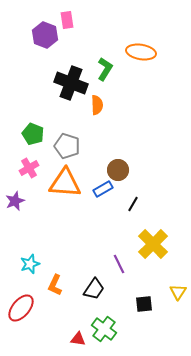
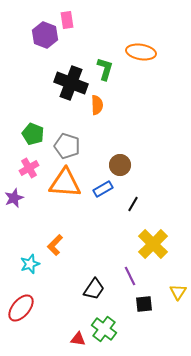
green L-shape: rotated 15 degrees counterclockwise
brown circle: moved 2 px right, 5 px up
purple star: moved 1 px left, 3 px up
purple line: moved 11 px right, 12 px down
orange L-shape: moved 40 px up; rotated 20 degrees clockwise
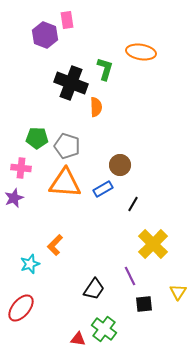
orange semicircle: moved 1 px left, 2 px down
green pentagon: moved 4 px right, 4 px down; rotated 20 degrees counterclockwise
pink cross: moved 8 px left; rotated 36 degrees clockwise
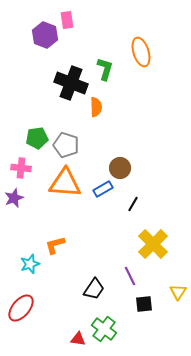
orange ellipse: rotated 64 degrees clockwise
green pentagon: rotated 10 degrees counterclockwise
gray pentagon: moved 1 px left, 1 px up
brown circle: moved 3 px down
orange L-shape: rotated 30 degrees clockwise
